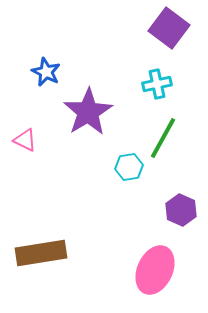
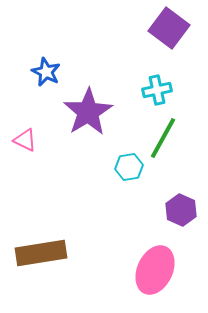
cyan cross: moved 6 px down
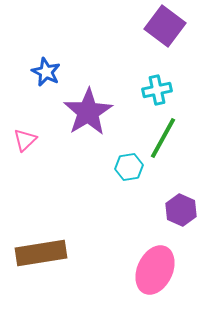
purple square: moved 4 px left, 2 px up
pink triangle: rotated 50 degrees clockwise
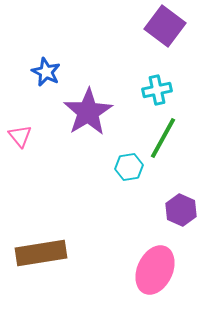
pink triangle: moved 5 px left, 4 px up; rotated 25 degrees counterclockwise
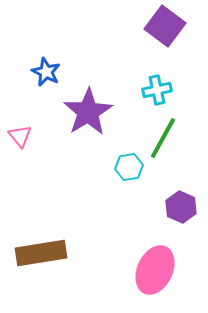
purple hexagon: moved 3 px up
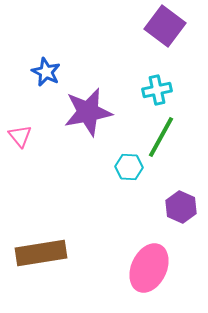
purple star: rotated 21 degrees clockwise
green line: moved 2 px left, 1 px up
cyan hexagon: rotated 12 degrees clockwise
pink ellipse: moved 6 px left, 2 px up
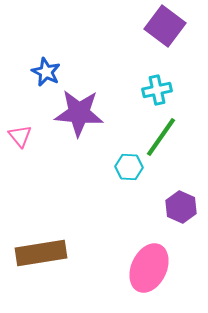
purple star: moved 9 px left, 1 px down; rotated 15 degrees clockwise
green line: rotated 6 degrees clockwise
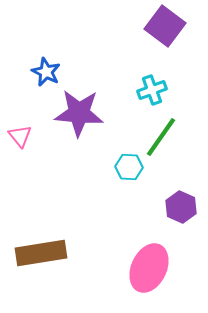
cyan cross: moved 5 px left; rotated 8 degrees counterclockwise
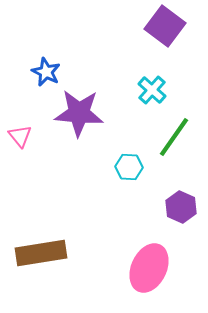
cyan cross: rotated 28 degrees counterclockwise
green line: moved 13 px right
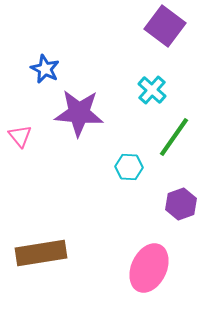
blue star: moved 1 px left, 3 px up
purple hexagon: moved 3 px up; rotated 16 degrees clockwise
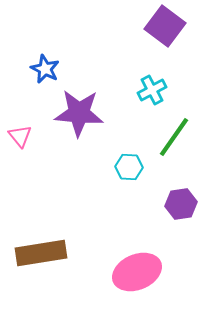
cyan cross: rotated 20 degrees clockwise
purple hexagon: rotated 12 degrees clockwise
pink ellipse: moved 12 px left, 4 px down; rotated 42 degrees clockwise
